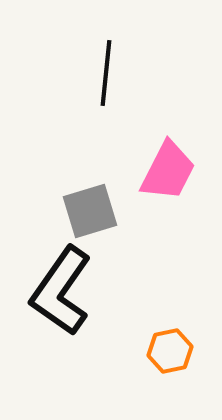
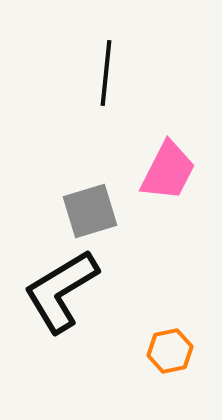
black L-shape: rotated 24 degrees clockwise
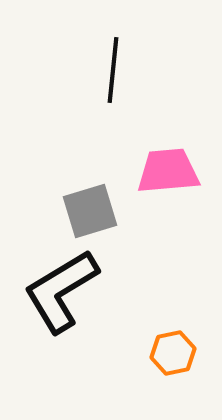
black line: moved 7 px right, 3 px up
pink trapezoid: rotated 122 degrees counterclockwise
orange hexagon: moved 3 px right, 2 px down
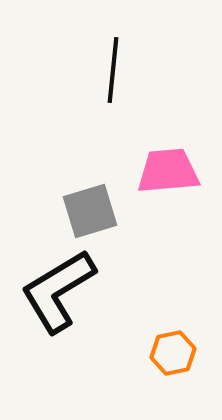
black L-shape: moved 3 px left
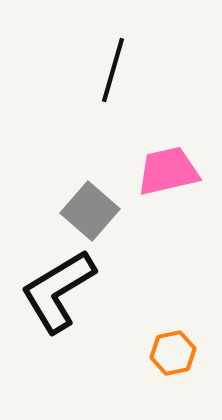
black line: rotated 10 degrees clockwise
pink trapezoid: rotated 8 degrees counterclockwise
gray square: rotated 32 degrees counterclockwise
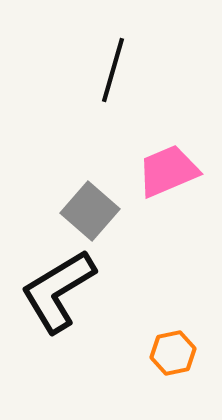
pink trapezoid: rotated 10 degrees counterclockwise
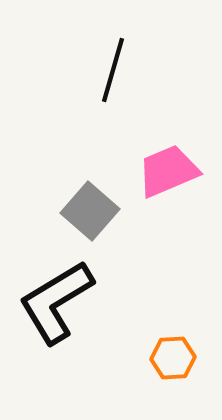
black L-shape: moved 2 px left, 11 px down
orange hexagon: moved 5 px down; rotated 9 degrees clockwise
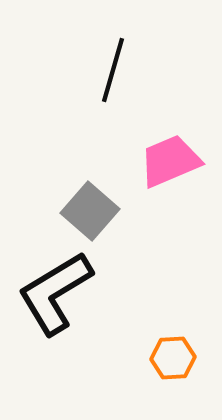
pink trapezoid: moved 2 px right, 10 px up
black L-shape: moved 1 px left, 9 px up
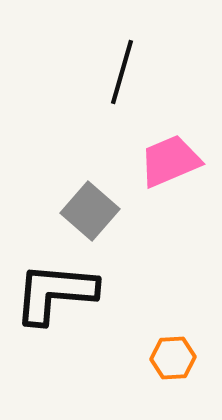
black line: moved 9 px right, 2 px down
black L-shape: rotated 36 degrees clockwise
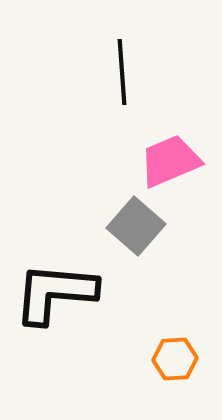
black line: rotated 20 degrees counterclockwise
gray square: moved 46 px right, 15 px down
orange hexagon: moved 2 px right, 1 px down
